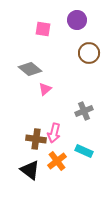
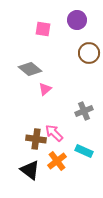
pink arrow: rotated 120 degrees clockwise
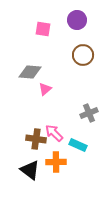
brown circle: moved 6 px left, 2 px down
gray diamond: moved 3 px down; rotated 35 degrees counterclockwise
gray cross: moved 5 px right, 2 px down
cyan rectangle: moved 6 px left, 6 px up
orange cross: moved 1 px left, 1 px down; rotated 36 degrees clockwise
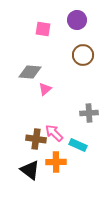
gray cross: rotated 18 degrees clockwise
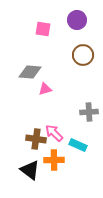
pink triangle: rotated 24 degrees clockwise
gray cross: moved 1 px up
orange cross: moved 2 px left, 2 px up
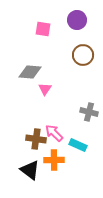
pink triangle: rotated 40 degrees counterclockwise
gray cross: rotated 18 degrees clockwise
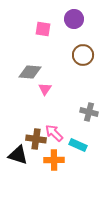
purple circle: moved 3 px left, 1 px up
black triangle: moved 12 px left, 15 px up; rotated 20 degrees counterclockwise
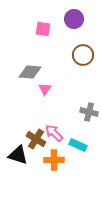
brown cross: rotated 24 degrees clockwise
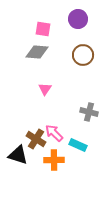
purple circle: moved 4 px right
gray diamond: moved 7 px right, 20 px up
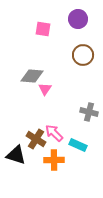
gray diamond: moved 5 px left, 24 px down
black triangle: moved 2 px left
